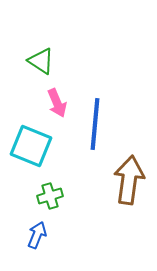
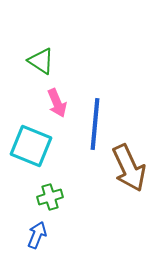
brown arrow: moved 12 px up; rotated 147 degrees clockwise
green cross: moved 1 px down
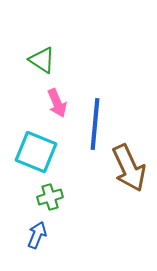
green triangle: moved 1 px right, 1 px up
cyan square: moved 5 px right, 6 px down
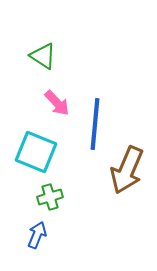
green triangle: moved 1 px right, 4 px up
pink arrow: rotated 20 degrees counterclockwise
brown arrow: moved 2 px left, 2 px down; rotated 48 degrees clockwise
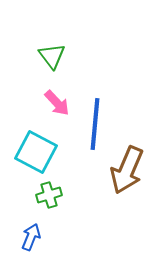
green triangle: moved 9 px right; rotated 20 degrees clockwise
cyan square: rotated 6 degrees clockwise
green cross: moved 1 px left, 2 px up
blue arrow: moved 6 px left, 2 px down
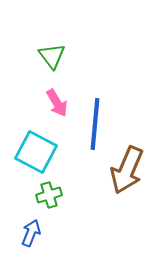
pink arrow: rotated 12 degrees clockwise
blue arrow: moved 4 px up
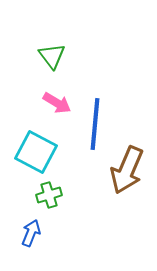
pink arrow: rotated 28 degrees counterclockwise
